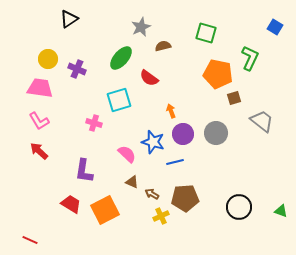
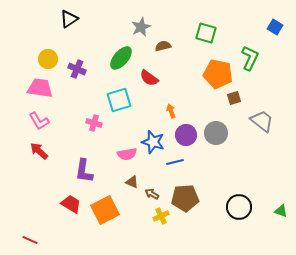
purple circle: moved 3 px right, 1 px down
pink semicircle: rotated 126 degrees clockwise
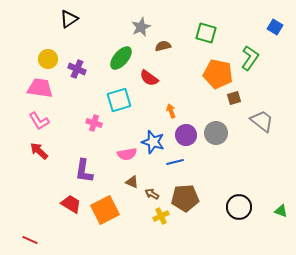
green L-shape: rotated 10 degrees clockwise
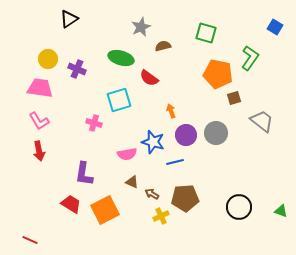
green ellipse: rotated 65 degrees clockwise
red arrow: rotated 144 degrees counterclockwise
purple L-shape: moved 3 px down
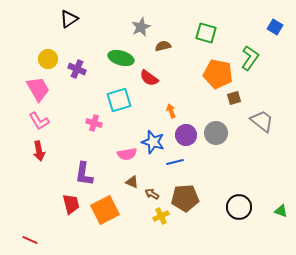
pink trapezoid: moved 2 px left, 1 px down; rotated 52 degrees clockwise
red trapezoid: rotated 45 degrees clockwise
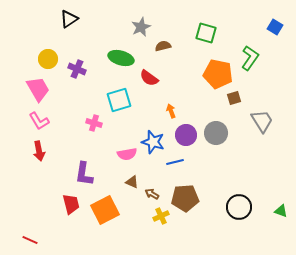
gray trapezoid: rotated 20 degrees clockwise
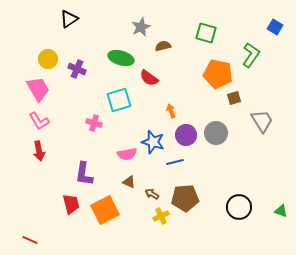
green L-shape: moved 1 px right, 3 px up
brown triangle: moved 3 px left
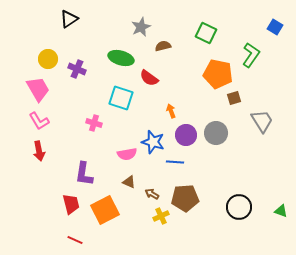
green square: rotated 10 degrees clockwise
cyan square: moved 2 px right, 2 px up; rotated 35 degrees clockwise
blue line: rotated 18 degrees clockwise
red line: moved 45 px right
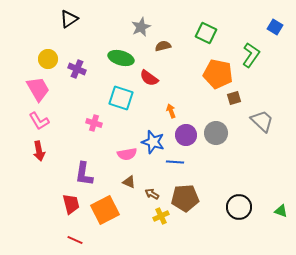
gray trapezoid: rotated 15 degrees counterclockwise
